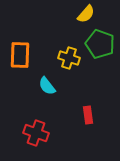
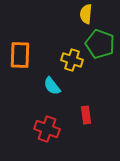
yellow semicircle: rotated 144 degrees clockwise
yellow cross: moved 3 px right, 2 px down
cyan semicircle: moved 5 px right
red rectangle: moved 2 px left
red cross: moved 11 px right, 4 px up
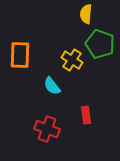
yellow cross: rotated 15 degrees clockwise
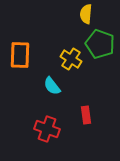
yellow cross: moved 1 px left, 1 px up
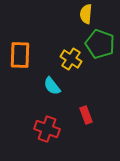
red rectangle: rotated 12 degrees counterclockwise
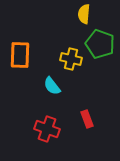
yellow semicircle: moved 2 px left
yellow cross: rotated 20 degrees counterclockwise
red rectangle: moved 1 px right, 4 px down
